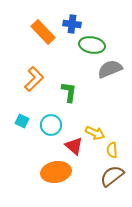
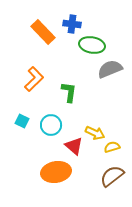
yellow semicircle: moved 3 px up; rotated 77 degrees clockwise
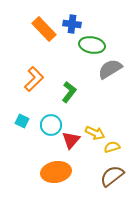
orange rectangle: moved 1 px right, 3 px up
gray semicircle: rotated 10 degrees counterclockwise
green L-shape: rotated 30 degrees clockwise
red triangle: moved 3 px left, 6 px up; rotated 30 degrees clockwise
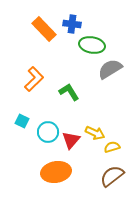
green L-shape: rotated 70 degrees counterclockwise
cyan circle: moved 3 px left, 7 px down
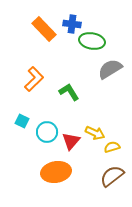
green ellipse: moved 4 px up
cyan circle: moved 1 px left
red triangle: moved 1 px down
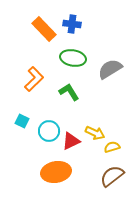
green ellipse: moved 19 px left, 17 px down
cyan circle: moved 2 px right, 1 px up
red triangle: rotated 24 degrees clockwise
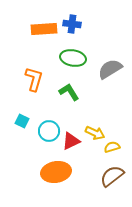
orange rectangle: rotated 50 degrees counterclockwise
orange L-shape: rotated 30 degrees counterclockwise
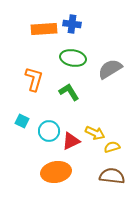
brown semicircle: rotated 45 degrees clockwise
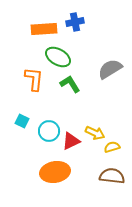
blue cross: moved 3 px right, 2 px up; rotated 18 degrees counterclockwise
green ellipse: moved 15 px left, 1 px up; rotated 20 degrees clockwise
orange L-shape: rotated 10 degrees counterclockwise
green L-shape: moved 1 px right, 8 px up
orange ellipse: moved 1 px left
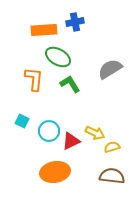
orange rectangle: moved 1 px down
